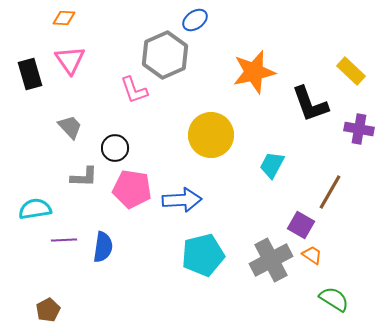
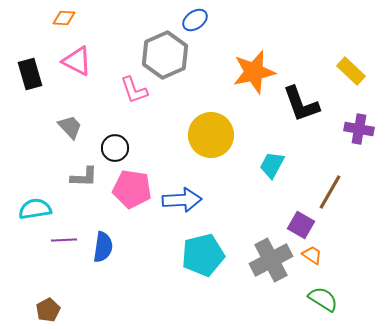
pink triangle: moved 7 px right, 1 px down; rotated 28 degrees counterclockwise
black L-shape: moved 9 px left
green semicircle: moved 11 px left
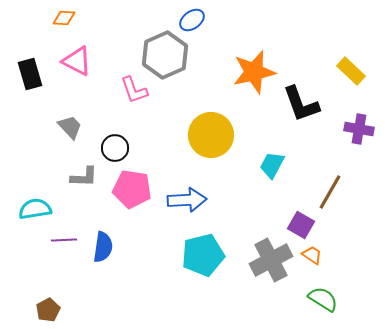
blue ellipse: moved 3 px left
blue arrow: moved 5 px right
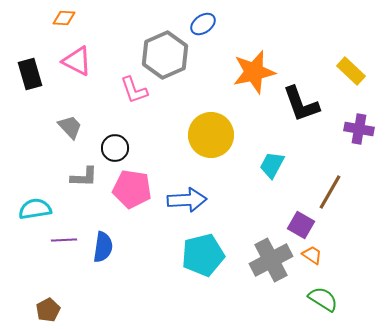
blue ellipse: moved 11 px right, 4 px down
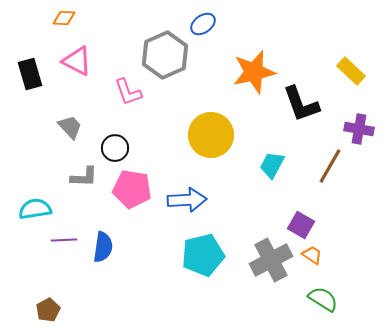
pink L-shape: moved 6 px left, 2 px down
brown line: moved 26 px up
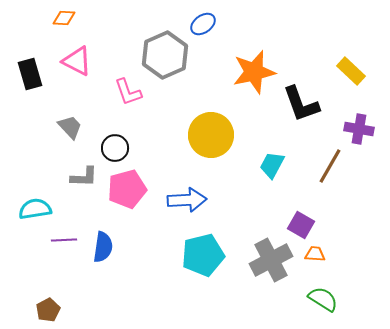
pink pentagon: moved 5 px left; rotated 24 degrees counterclockwise
orange trapezoid: moved 3 px right, 1 px up; rotated 30 degrees counterclockwise
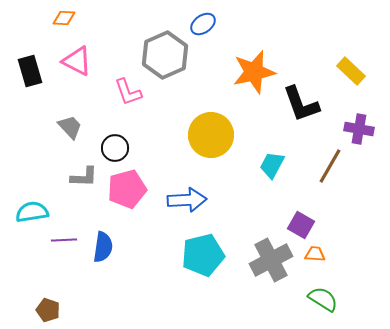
black rectangle: moved 3 px up
cyan semicircle: moved 3 px left, 3 px down
brown pentagon: rotated 25 degrees counterclockwise
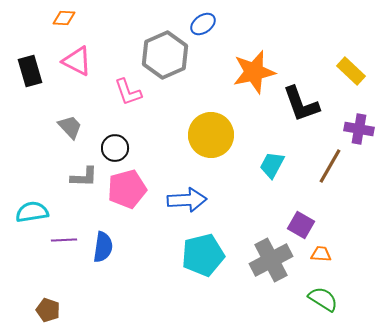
orange trapezoid: moved 6 px right
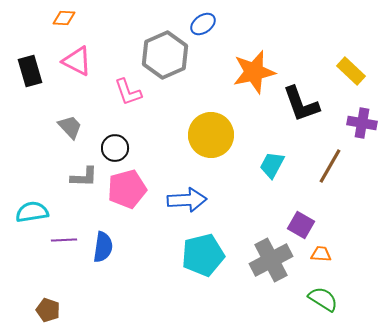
purple cross: moved 3 px right, 6 px up
